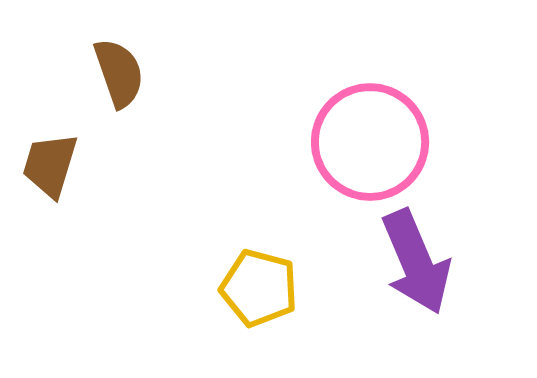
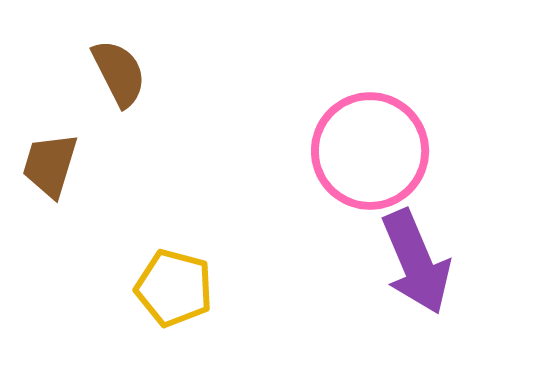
brown semicircle: rotated 8 degrees counterclockwise
pink circle: moved 9 px down
yellow pentagon: moved 85 px left
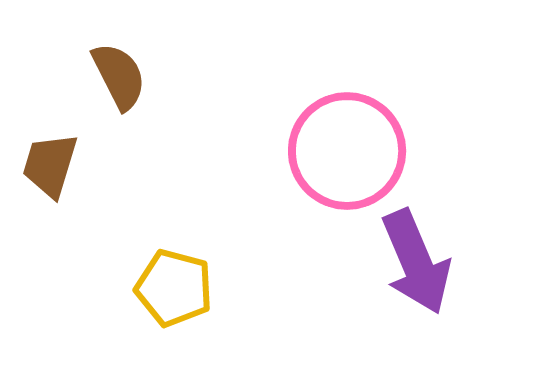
brown semicircle: moved 3 px down
pink circle: moved 23 px left
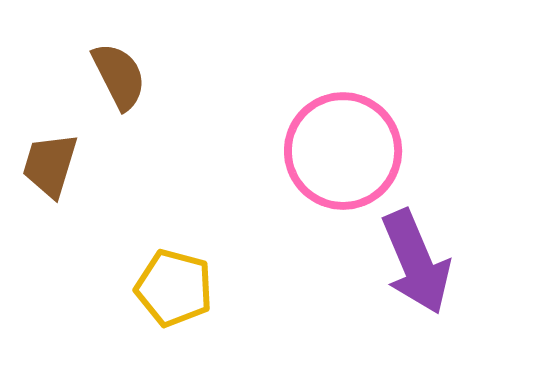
pink circle: moved 4 px left
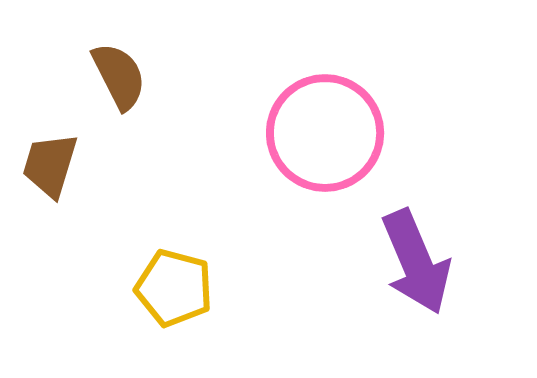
pink circle: moved 18 px left, 18 px up
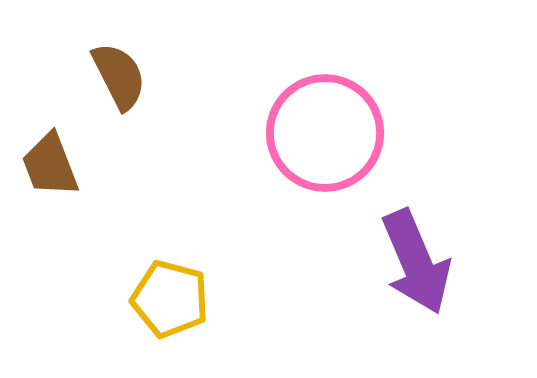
brown trapezoid: rotated 38 degrees counterclockwise
yellow pentagon: moved 4 px left, 11 px down
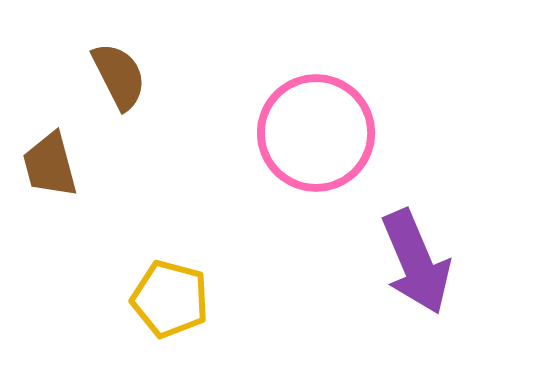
pink circle: moved 9 px left
brown trapezoid: rotated 6 degrees clockwise
